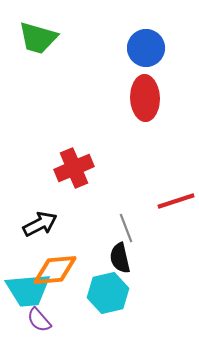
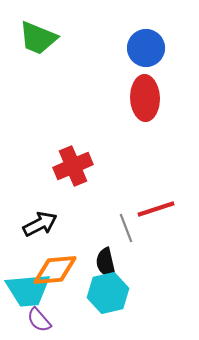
green trapezoid: rotated 6 degrees clockwise
red cross: moved 1 px left, 2 px up
red line: moved 20 px left, 8 px down
black semicircle: moved 14 px left, 5 px down
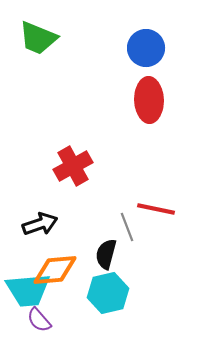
red ellipse: moved 4 px right, 2 px down
red cross: rotated 6 degrees counterclockwise
red line: rotated 30 degrees clockwise
black arrow: rotated 8 degrees clockwise
gray line: moved 1 px right, 1 px up
black semicircle: moved 9 px up; rotated 28 degrees clockwise
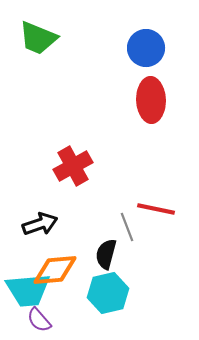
red ellipse: moved 2 px right
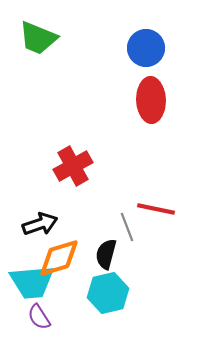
orange diamond: moved 4 px right, 12 px up; rotated 12 degrees counterclockwise
cyan trapezoid: moved 4 px right, 8 px up
purple semicircle: moved 3 px up; rotated 8 degrees clockwise
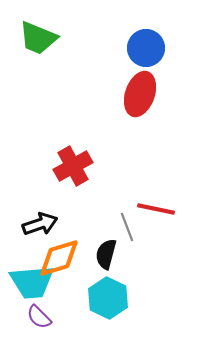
red ellipse: moved 11 px left, 6 px up; rotated 21 degrees clockwise
cyan hexagon: moved 5 px down; rotated 21 degrees counterclockwise
purple semicircle: rotated 12 degrees counterclockwise
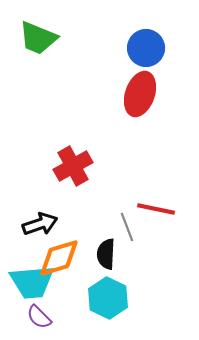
black semicircle: rotated 12 degrees counterclockwise
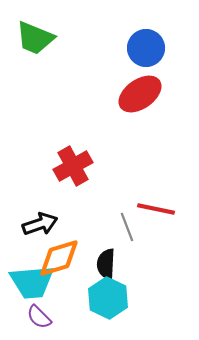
green trapezoid: moved 3 px left
red ellipse: rotated 36 degrees clockwise
black semicircle: moved 10 px down
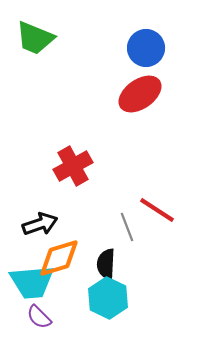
red line: moved 1 px right, 1 px down; rotated 21 degrees clockwise
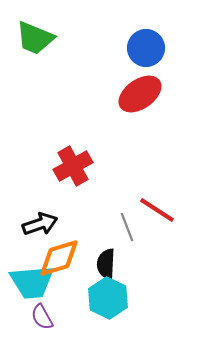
purple semicircle: moved 3 px right; rotated 16 degrees clockwise
